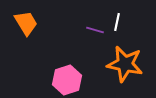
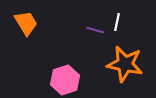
pink hexagon: moved 2 px left
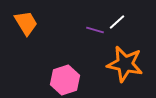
white line: rotated 36 degrees clockwise
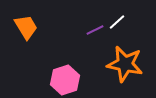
orange trapezoid: moved 4 px down
purple line: rotated 42 degrees counterclockwise
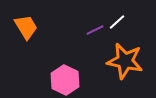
orange star: moved 3 px up
pink hexagon: rotated 16 degrees counterclockwise
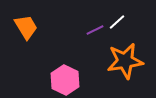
orange star: rotated 21 degrees counterclockwise
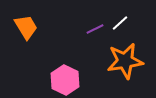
white line: moved 3 px right, 1 px down
purple line: moved 1 px up
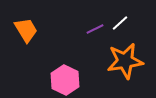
orange trapezoid: moved 3 px down
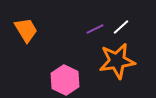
white line: moved 1 px right, 4 px down
orange star: moved 8 px left
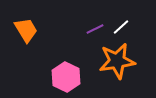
pink hexagon: moved 1 px right, 3 px up
